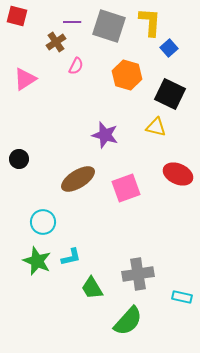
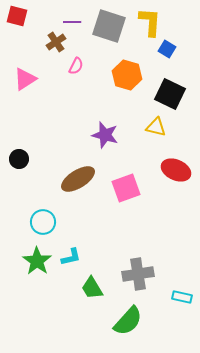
blue square: moved 2 px left, 1 px down; rotated 18 degrees counterclockwise
red ellipse: moved 2 px left, 4 px up
green star: rotated 12 degrees clockwise
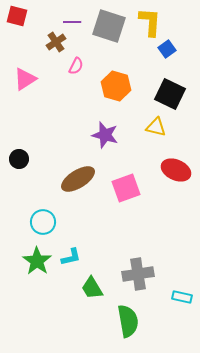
blue square: rotated 24 degrees clockwise
orange hexagon: moved 11 px left, 11 px down
green semicircle: rotated 52 degrees counterclockwise
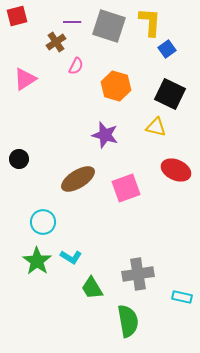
red square: rotated 30 degrees counterclockwise
cyan L-shape: rotated 45 degrees clockwise
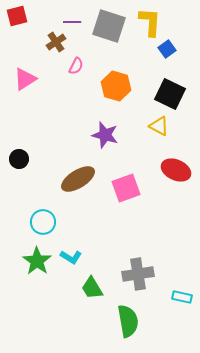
yellow triangle: moved 3 px right, 1 px up; rotated 15 degrees clockwise
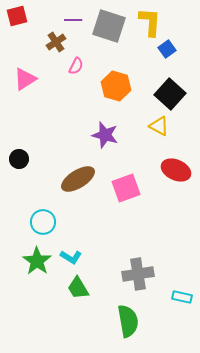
purple line: moved 1 px right, 2 px up
black square: rotated 16 degrees clockwise
green trapezoid: moved 14 px left
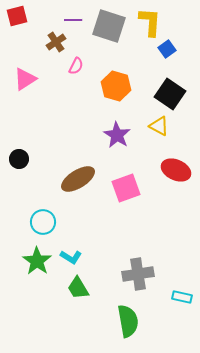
black square: rotated 8 degrees counterclockwise
purple star: moved 12 px right; rotated 16 degrees clockwise
